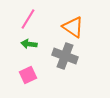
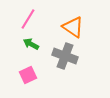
green arrow: moved 2 px right; rotated 21 degrees clockwise
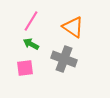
pink line: moved 3 px right, 2 px down
gray cross: moved 1 px left, 3 px down
pink square: moved 3 px left, 7 px up; rotated 18 degrees clockwise
